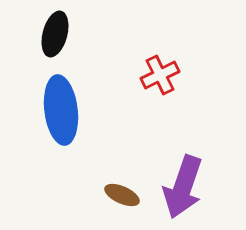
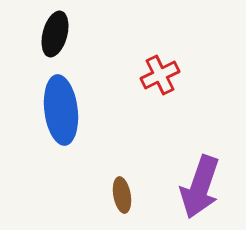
purple arrow: moved 17 px right
brown ellipse: rotated 56 degrees clockwise
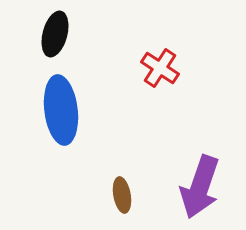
red cross: moved 7 px up; rotated 30 degrees counterclockwise
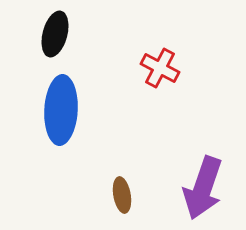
red cross: rotated 6 degrees counterclockwise
blue ellipse: rotated 10 degrees clockwise
purple arrow: moved 3 px right, 1 px down
